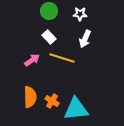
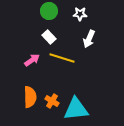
white arrow: moved 4 px right
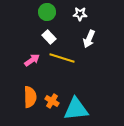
green circle: moved 2 px left, 1 px down
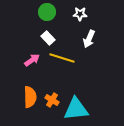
white rectangle: moved 1 px left, 1 px down
orange cross: moved 1 px up
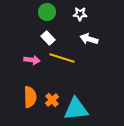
white arrow: rotated 84 degrees clockwise
pink arrow: rotated 42 degrees clockwise
orange cross: rotated 16 degrees clockwise
